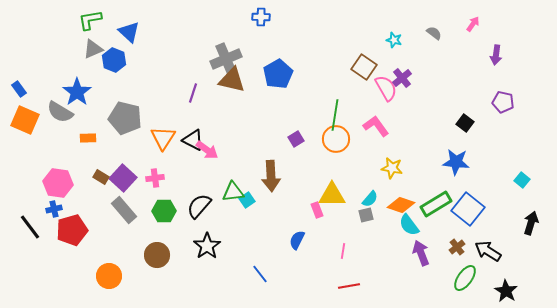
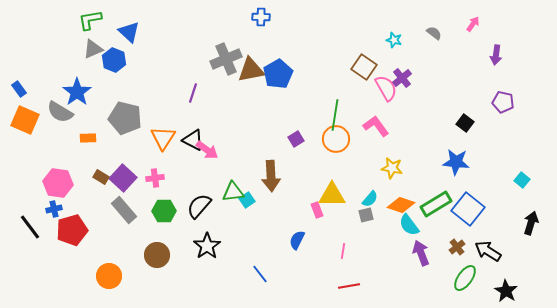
brown triangle at (232, 80): moved 19 px right, 10 px up; rotated 24 degrees counterclockwise
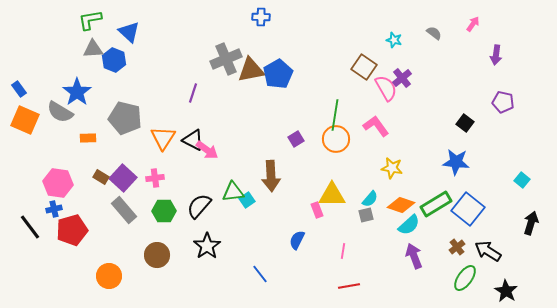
gray triangle at (93, 49): rotated 20 degrees clockwise
cyan semicircle at (409, 225): rotated 95 degrees counterclockwise
purple arrow at (421, 253): moved 7 px left, 3 px down
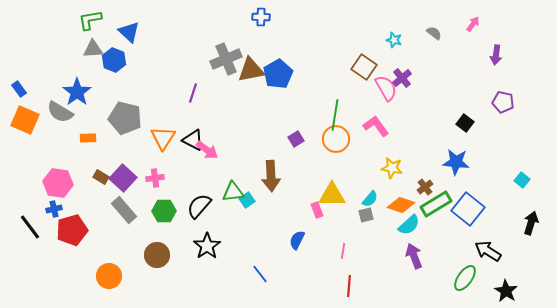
brown cross at (457, 247): moved 32 px left, 60 px up
red line at (349, 286): rotated 75 degrees counterclockwise
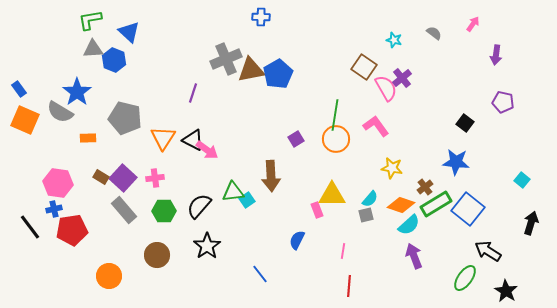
red pentagon at (72, 230): rotated 8 degrees clockwise
